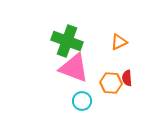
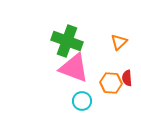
orange triangle: rotated 18 degrees counterclockwise
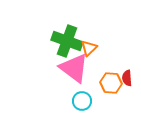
orange triangle: moved 30 px left, 6 px down
pink triangle: rotated 16 degrees clockwise
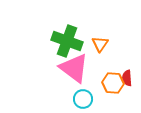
orange triangle: moved 11 px right, 4 px up; rotated 12 degrees counterclockwise
orange hexagon: moved 2 px right
cyan circle: moved 1 px right, 2 px up
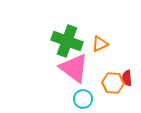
orange triangle: rotated 30 degrees clockwise
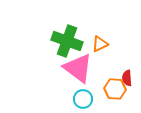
pink triangle: moved 4 px right
orange hexagon: moved 2 px right, 6 px down
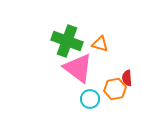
orange triangle: rotated 42 degrees clockwise
orange hexagon: rotated 15 degrees counterclockwise
cyan circle: moved 7 px right
